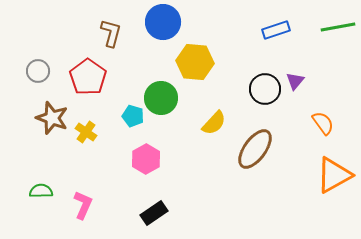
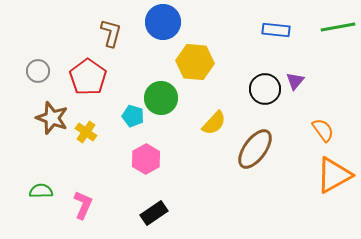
blue rectangle: rotated 24 degrees clockwise
orange semicircle: moved 7 px down
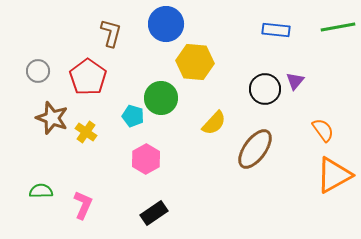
blue circle: moved 3 px right, 2 px down
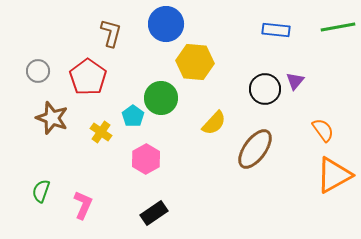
cyan pentagon: rotated 20 degrees clockwise
yellow cross: moved 15 px right
green semicircle: rotated 70 degrees counterclockwise
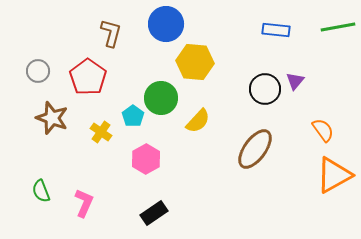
yellow semicircle: moved 16 px left, 2 px up
green semicircle: rotated 40 degrees counterclockwise
pink L-shape: moved 1 px right, 2 px up
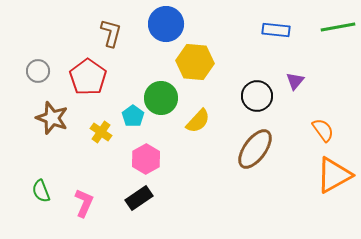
black circle: moved 8 px left, 7 px down
black rectangle: moved 15 px left, 15 px up
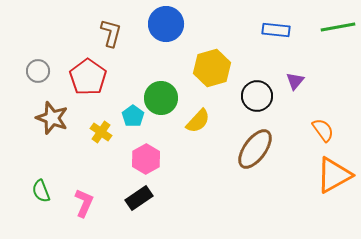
yellow hexagon: moved 17 px right, 6 px down; rotated 21 degrees counterclockwise
